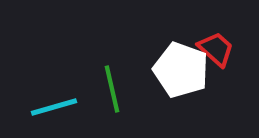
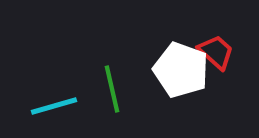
red trapezoid: moved 3 px down
cyan line: moved 1 px up
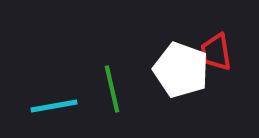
red trapezoid: rotated 141 degrees counterclockwise
cyan line: rotated 6 degrees clockwise
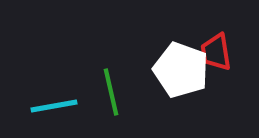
green line: moved 1 px left, 3 px down
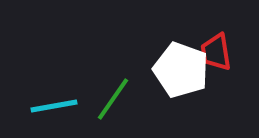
green line: moved 2 px right, 7 px down; rotated 48 degrees clockwise
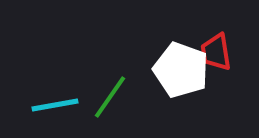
green line: moved 3 px left, 2 px up
cyan line: moved 1 px right, 1 px up
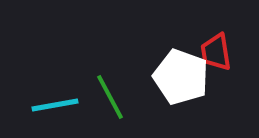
white pentagon: moved 7 px down
green line: rotated 63 degrees counterclockwise
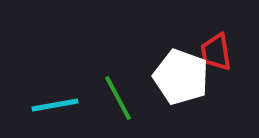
green line: moved 8 px right, 1 px down
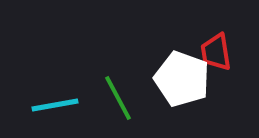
white pentagon: moved 1 px right, 2 px down
